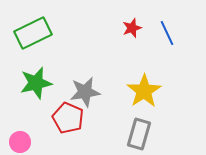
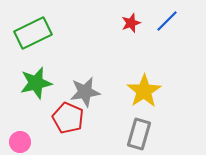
red star: moved 1 px left, 5 px up
blue line: moved 12 px up; rotated 70 degrees clockwise
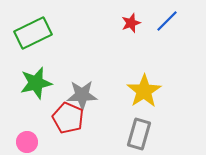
gray star: moved 3 px left, 3 px down; rotated 8 degrees clockwise
pink circle: moved 7 px right
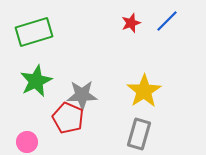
green rectangle: moved 1 px right, 1 px up; rotated 9 degrees clockwise
green star: moved 2 px up; rotated 12 degrees counterclockwise
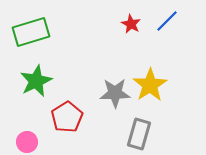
red star: moved 1 px down; rotated 24 degrees counterclockwise
green rectangle: moved 3 px left
yellow star: moved 6 px right, 6 px up
gray star: moved 33 px right, 2 px up
red pentagon: moved 1 px left, 1 px up; rotated 16 degrees clockwise
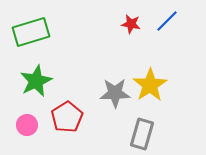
red star: rotated 18 degrees counterclockwise
gray rectangle: moved 3 px right
pink circle: moved 17 px up
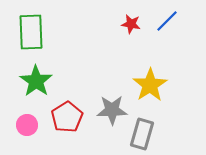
green rectangle: rotated 75 degrees counterclockwise
green star: rotated 12 degrees counterclockwise
gray star: moved 3 px left, 17 px down
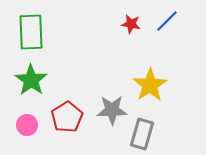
green star: moved 5 px left, 1 px up
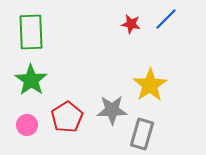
blue line: moved 1 px left, 2 px up
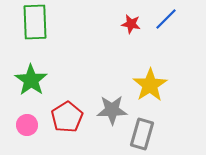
green rectangle: moved 4 px right, 10 px up
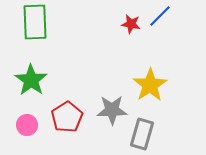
blue line: moved 6 px left, 3 px up
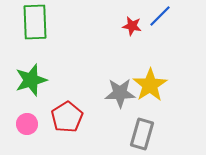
red star: moved 1 px right, 2 px down
green star: rotated 20 degrees clockwise
gray star: moved 8 px right, 17 px up
pink circle: moved 1 px up
